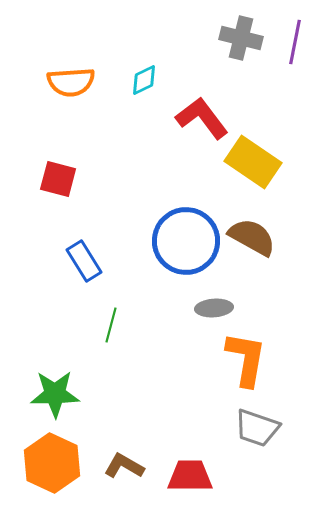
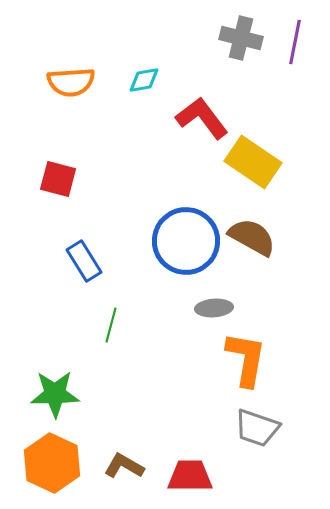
cyan diamond: rotated 16 degrees clockwise
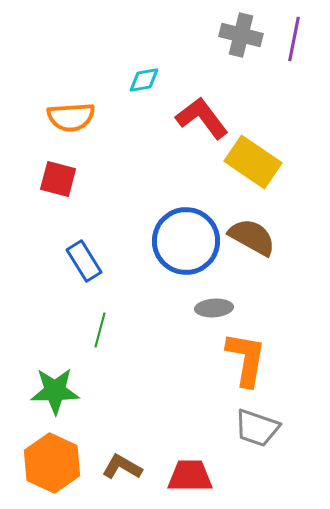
gray cross: moved 3 px up
purple line: moved 1 px left, 3 px up
orange semicircle: moved 35 px down
green line: moved 11 px left, 5 px down
green star: moved 3 px up
brown L-shape: moved 2 px left, 1 px down
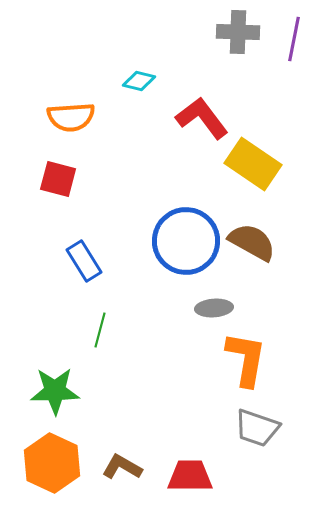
gray cross: moved 3 px left, 3 px up; rotated 12 degrees counterclockwise
cyan diamond: moved 5 px left, 1 px down; rotated 24 degrees clockwise
yellow rectangle: moved 2 px down
brown semicircle: moved 5 px down
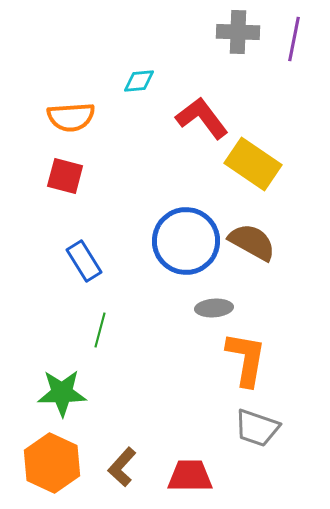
cyan diamond: rotated 20 degrees counterclockwise
red square: moved 7 px right, 3 px up
green star: moved 7 px right, 2 px down
brown L-shape: rotated 78 degrees counterclockwise
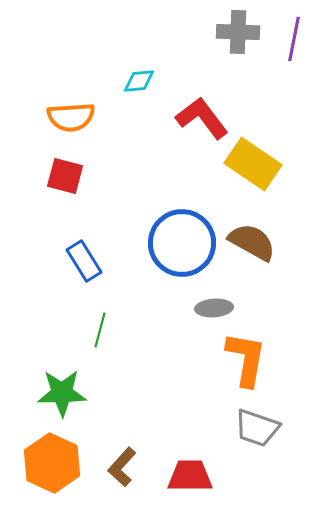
blue circle: moved 4 px left, 2 px down
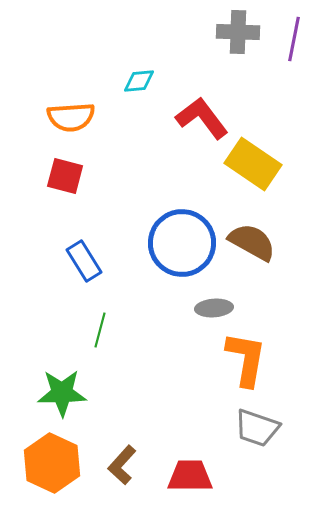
brown L-shape: moved 2 px up
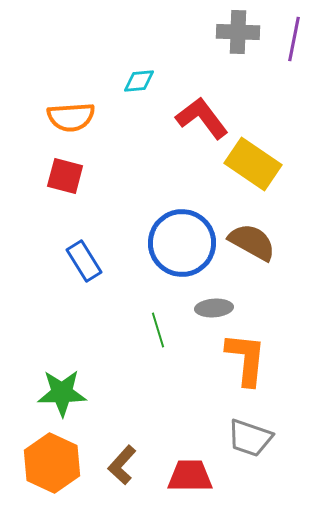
green line: moved 58 px right; rotated 32 degrees counterclockwise
orange L-shape: rotated 4 degrees counterclockwise
gray trapezoid: moved 7 px left, 10 px down
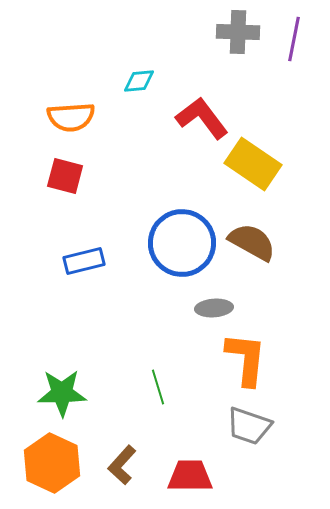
blue rectangle: rotated 72 degrees counterclockwise
green line: moved 57 px down
gray trapezoid: moved 1 px left, 12 px up
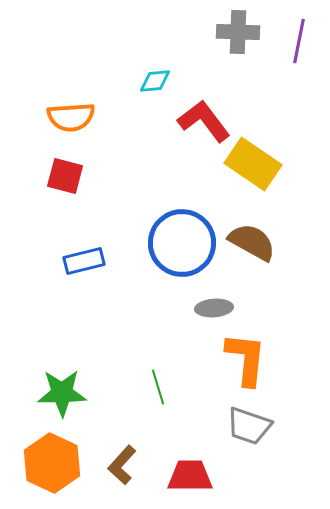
purple line: moved 5 px right, 2 px down
cyan diamond: moved 16 px right
red L-shape: moved 2 px right, 3 px down
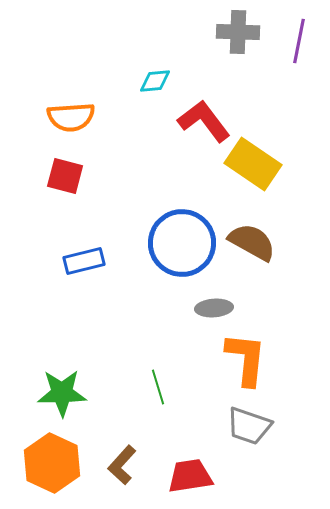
red trapezoid: rotated 9 degrees counterclockwise
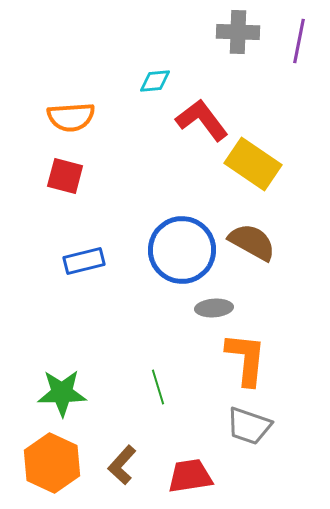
red L-shape: moved 2 px left, 1 px up
blue circle: moved 7 px down
